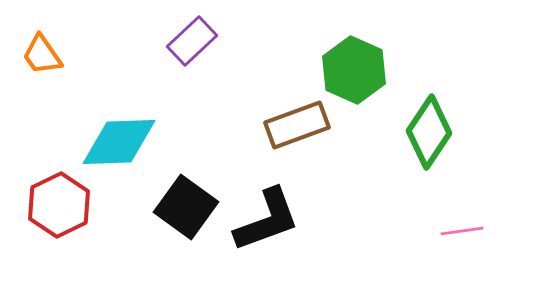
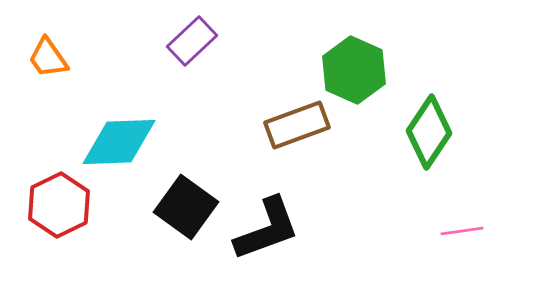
orange trapezoid: moved 6 px right, 3 px down
black L-shape: moved 9 px down
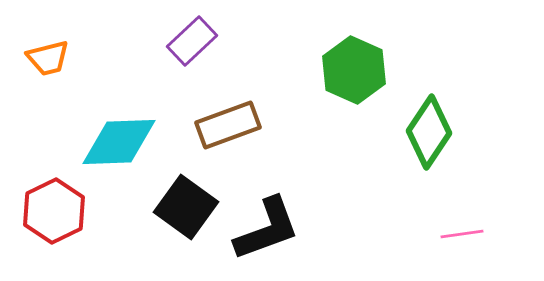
orange trapezoid: rotated 69 degrees counterclockwise
brown rectangle: moved 69 px left
red hexagon: moved 5 px left, 6 px down
pink line: moved 3 px down
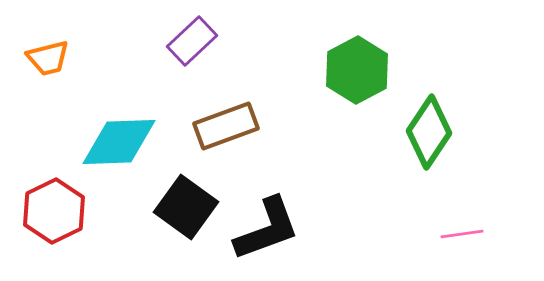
green hexagon: moved 3 px right; rotated 8 degrees clockwise
brown rectangle: moved 2 px left, 1 px down
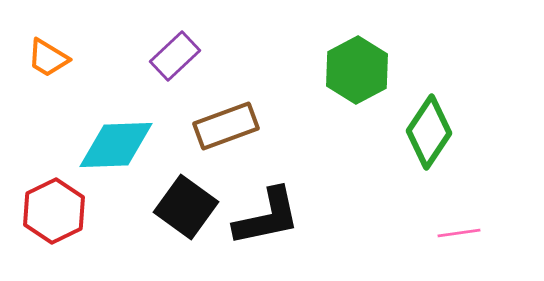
purple rectangle: moved 17 px left, 15 px down
orange trapezoid: rotated 45 degrees clockwise
cyan diamond: moved 3 px left, 3 px down
black L-shape: moved 12 px up; rotated 8 degrees clockwise
pink line: moved 3 px left, 1 px up
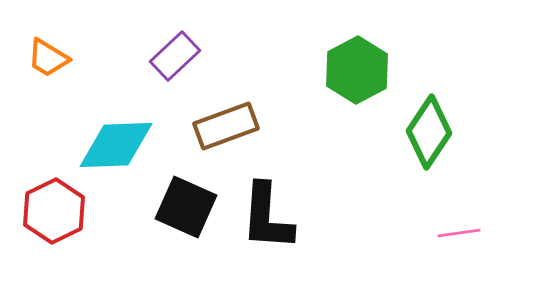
black square: rotated 12 degrees counterclockwise
black L-shape: rotated 106 degrees clockwise
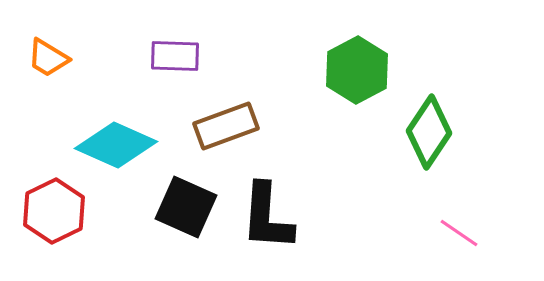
purple rectangle: rotated 45 degrees clockwise
cyan diamond: rotated 26 degrees clockwise
pink line: rotated 42 degrees clockwise
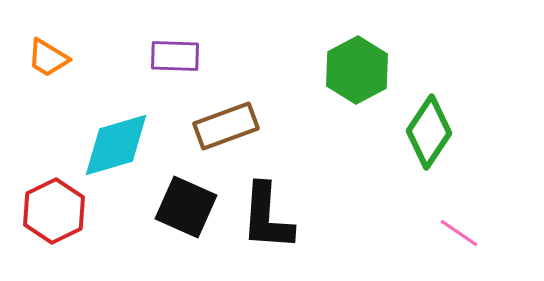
cyan diamond: rotated 40 degrees counterclockwise
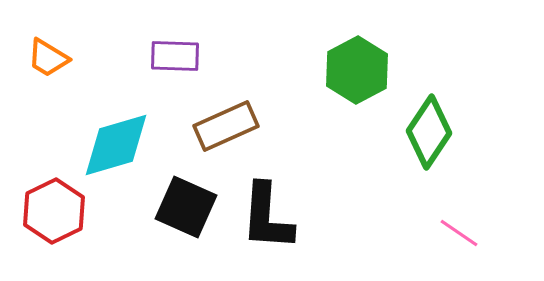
brown rectangle: rotated 4 degrees counterclockwise
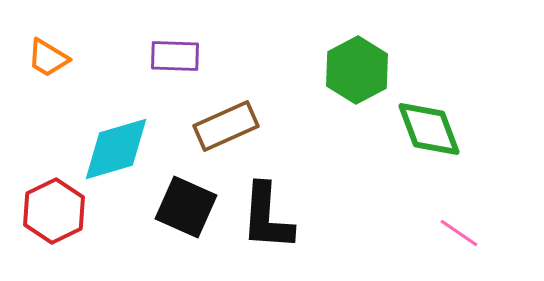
green diamond: moved 3 px up; rotated 54 degrees counterclockwise
cyan diamond: moved 4 px down
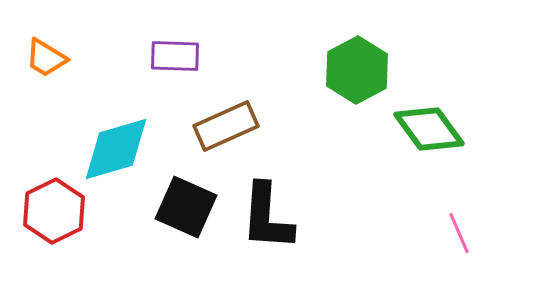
orange trapezoid: moved 2 px left
green diamond: rotated 16 degrees counterclockwise
pink line: rotated 33 degrees clockwise
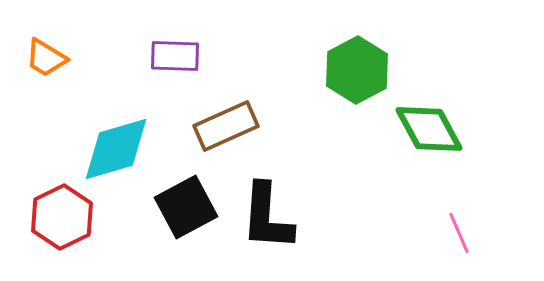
green diamond: rotated 8 degrees clockwise
black square: rotated 38 degrees clockwise
red hexagon: moved 8 px right, 6 px down
